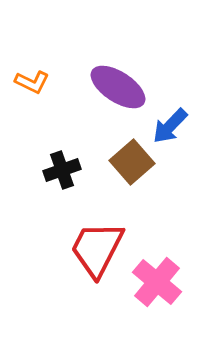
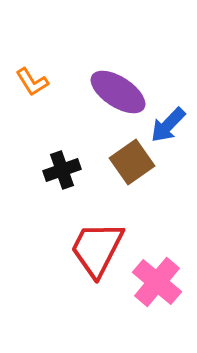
orange L-shape: rotated 32 degrees clockwise
purple ellipse: moved 5 px down
blue arrow: moved 2 px left, 1 px up
brown square: rotated 6 degrees clockwise
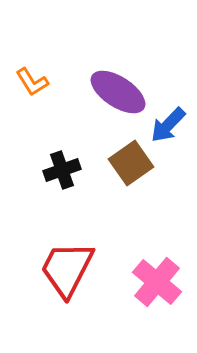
brown square: moved 1 px left, 1 px down
red trapezoid: moved 30 px left, 20 px down
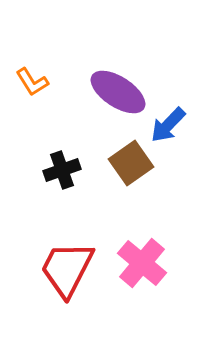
pink cross: moved 15 px left, 19 px up
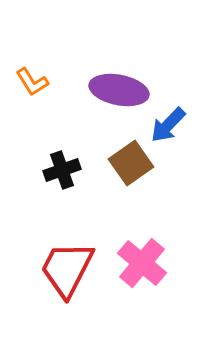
purple ellipse: moved 1 px right, 2 px up; rotated 22 degrees counterclockwise
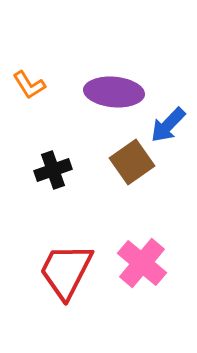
orange L-shape: moved 3 px left, 3 px down
purple ellipse: moved 5 px left, 2 px down; rotated 6 degrees counterclockwise
brown square: moved 1 px right, 1 px up
black cross: moved 9 px left
red trapezoid: moved 1 px left, 2 px down
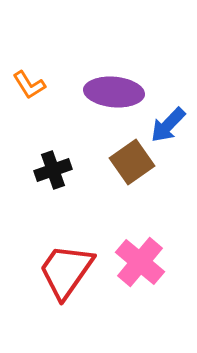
pink cross: moved 2 px left, 1 px up
red trapezoid: rotated 8 degrees clockwise
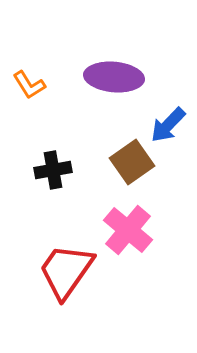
purple ellipse: moved 15 px up
black cross: rotated 9 degrees clockwise
pink cross: moved 12 px left, 32 px up
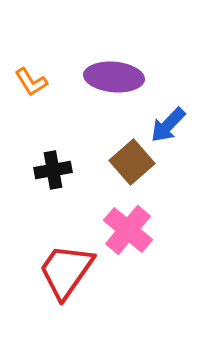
orange L-shape: moved 2 px right, 3 px up
brown square: rotated 6 degrees counterclockwise
